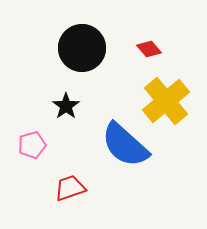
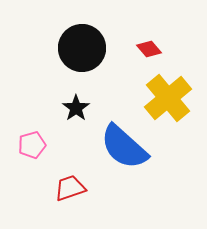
yellow cross: moved 2 px right, 3 px up
black star: moved 10 px right, 2 px down
blue semicircle: moved 1 px left, 2 px down
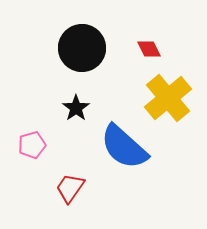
red diamond: rotated 15 degrees clockwise
red trapezoid: rotated 36 degrees counterclockwise
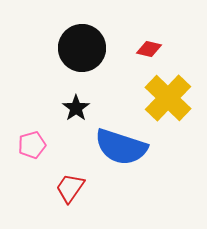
red diamond: rotated 50 degrees counterclockwise
yellow cross: rotated 6 degrees counterclockwise
blue semicircle: moved 3 px left; rotated 24 degrees counterclockwise
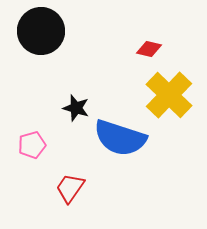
black circle: moved 41 px left, 17 px up
yellow cross: moved 1 px right, 3 px up
black star: rotated 20 degrees counterclockwise
blue semicircle: moved 1 px left, 9 px up
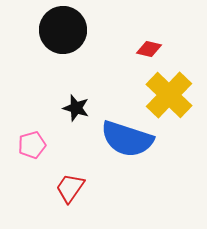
black circle: moved 22 px right, 1 px up
blue semicircle: moved 7 px right, 1 px down
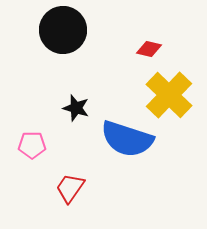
pink pentagon: rotated 16 degrees clockwise
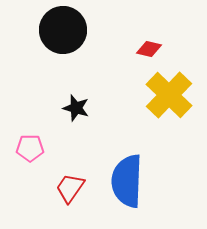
blue semicircle: moved 42 px down; rotated 74 degrees clockwise
pink pentagon: moved 2 px left, 3 px down
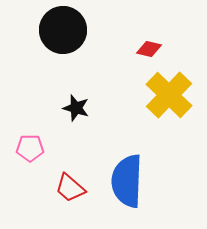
red trapezoid: rotated 84 degrees counterclockwise
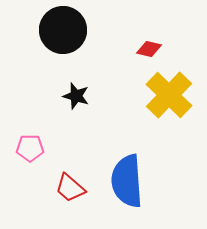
black star: moved 12 px up
blue semicircle: rotated 6 degrees counterclockwise
